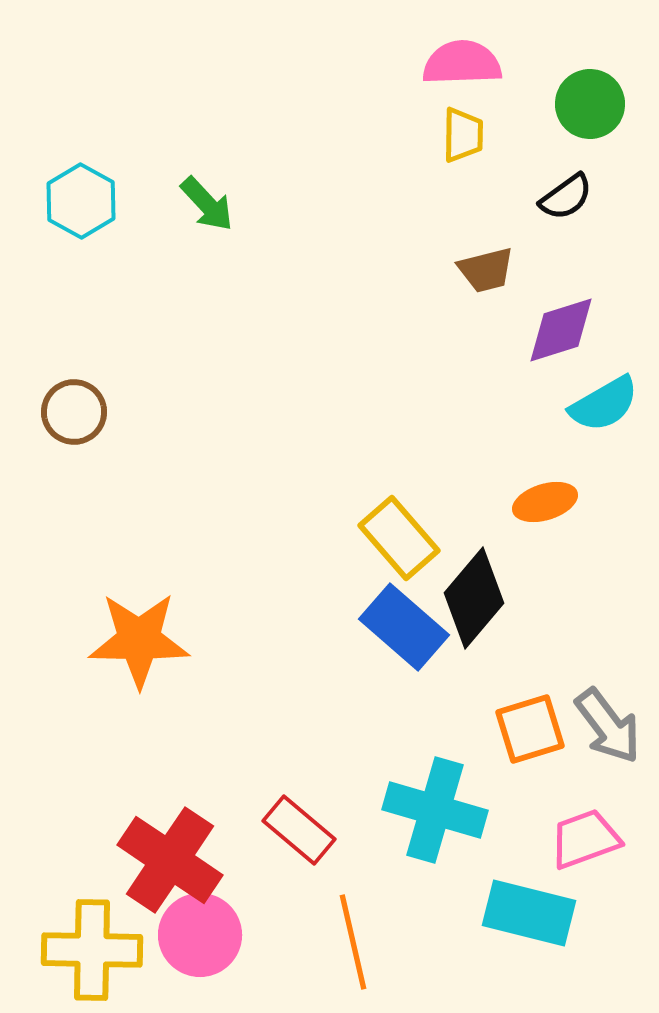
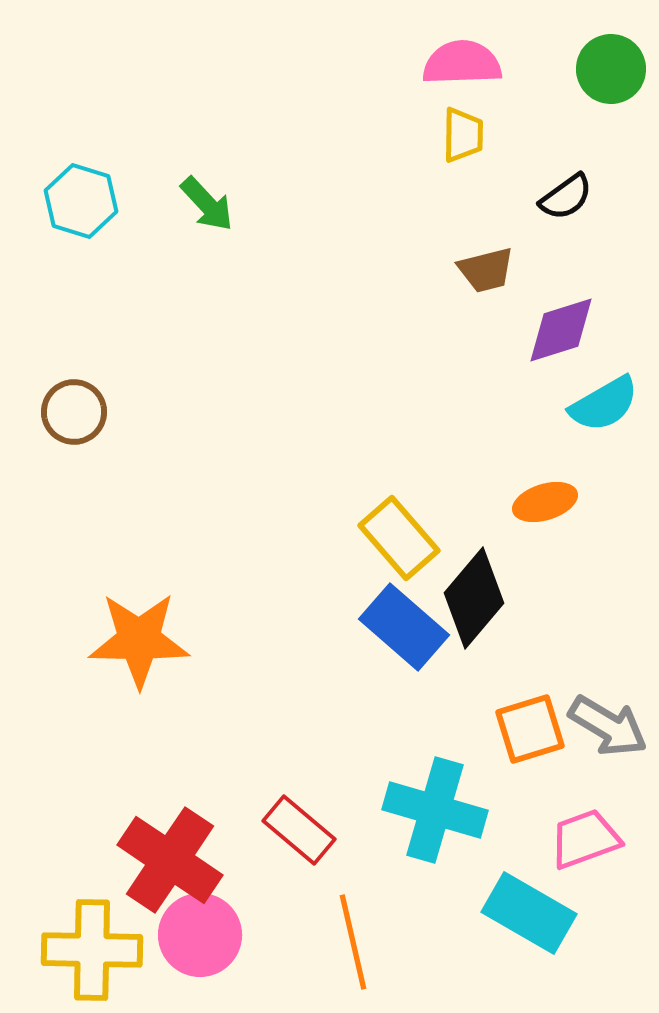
green circle: moved 21 px right, 35 px up
cyan hexagon: rotated 12 degrees counterclockwise
gray arrow: rotated 22 degrees counterclockwise
cyan rectangle: rotated 16 degrees clockwise
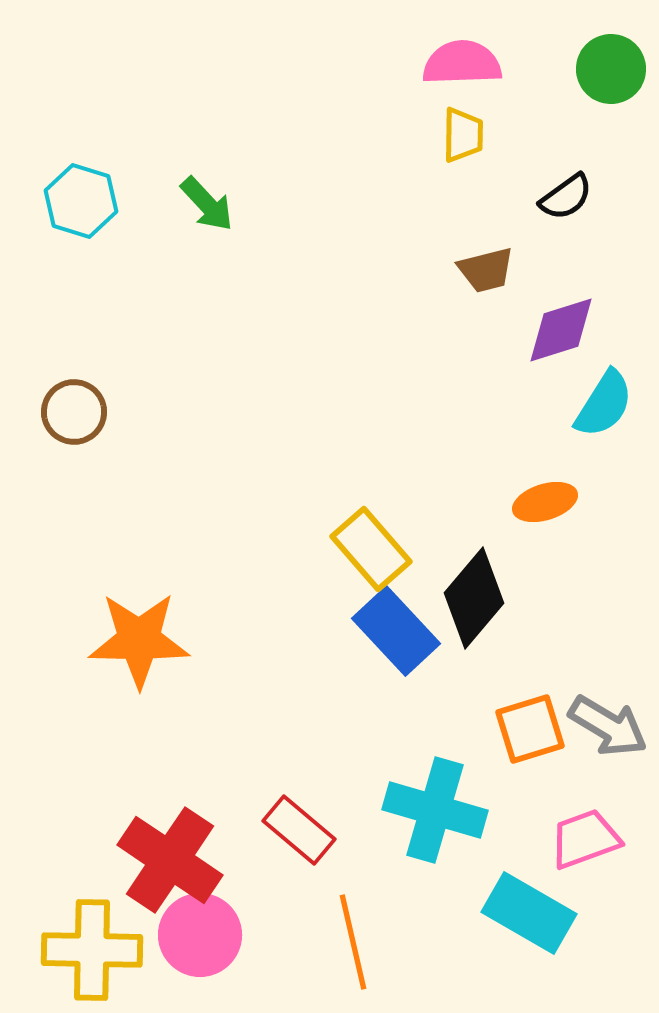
cyan semicircle: rotated 28 degrees counterclockwise
yellow rectangle: moved 28 px left, 11 px down
blue rectangle: moved 8 px left, 4 px down; rotated 6 degrees clockwise
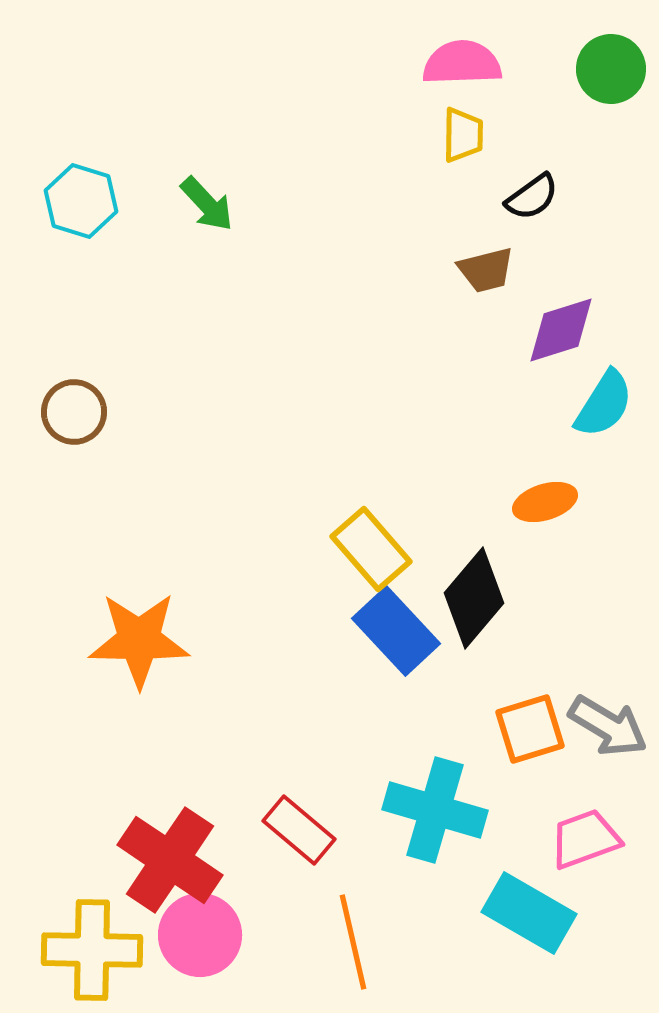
black semicircle: moved 34 px left
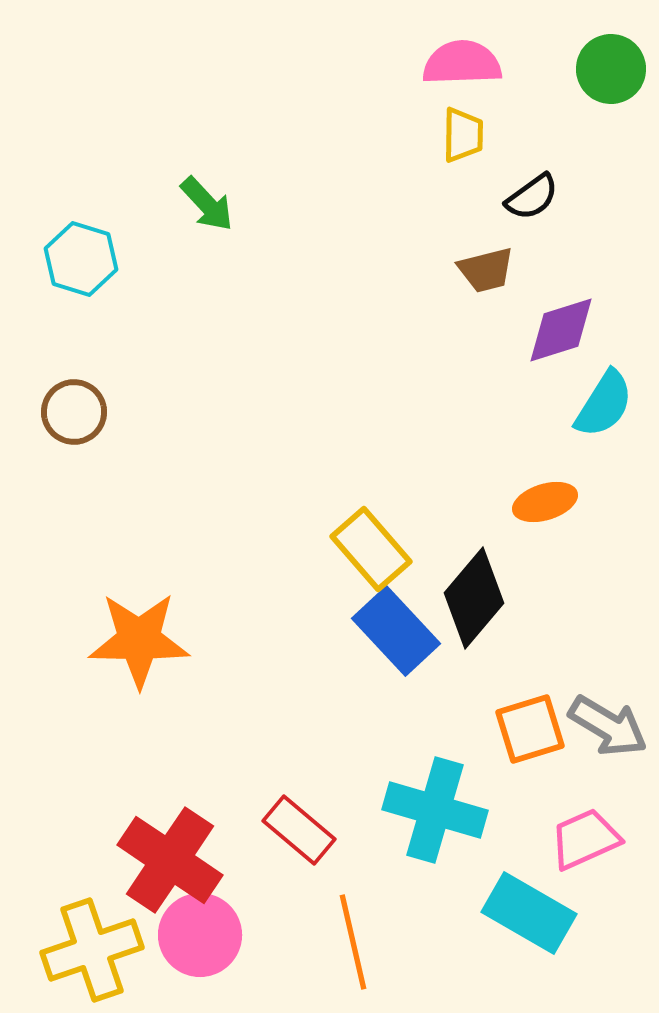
cyan hexagon: moved 58 px down
pink trapezoid: rotated 4 degrees counterclockwise
yellow cross: rotated 20 degrees counterclockwise
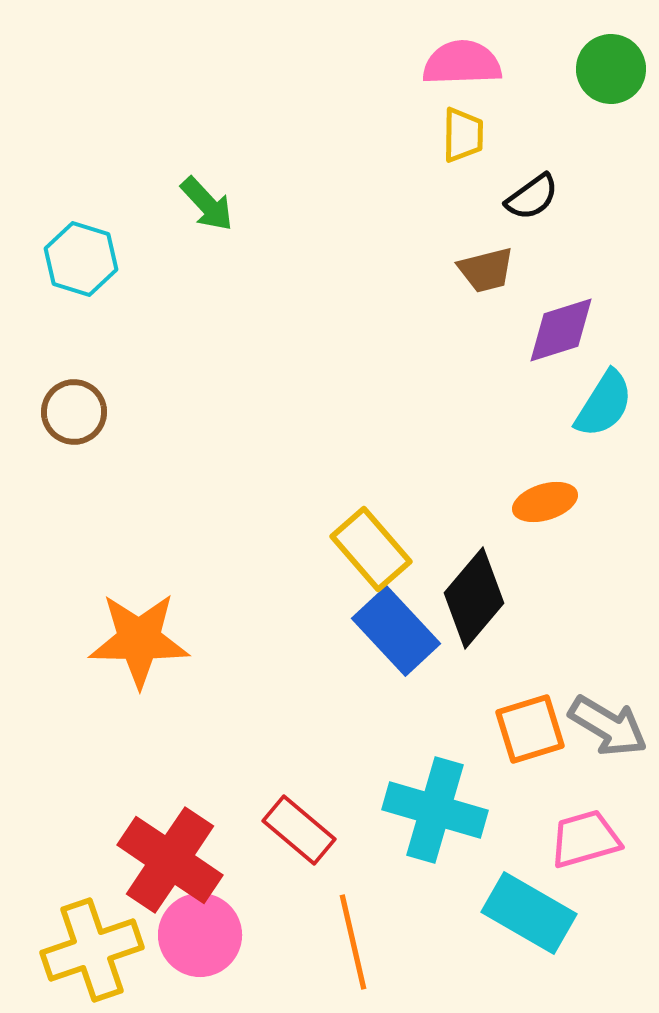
pink trapezoid: rotated 8 degrees clockwise
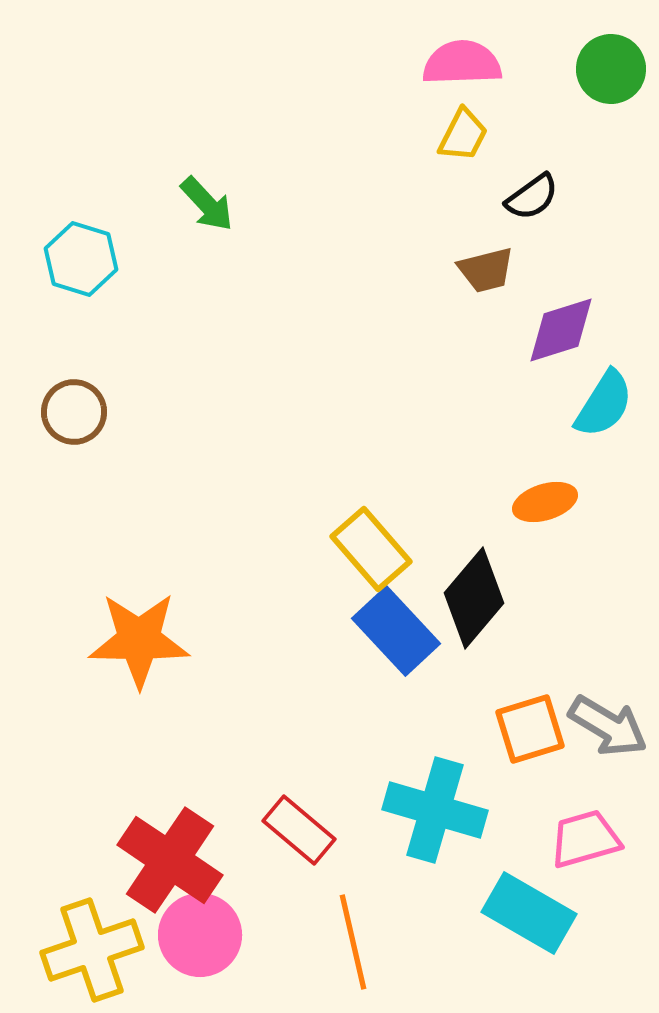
yellow trapezoid: rotated 26 degrees clockwise
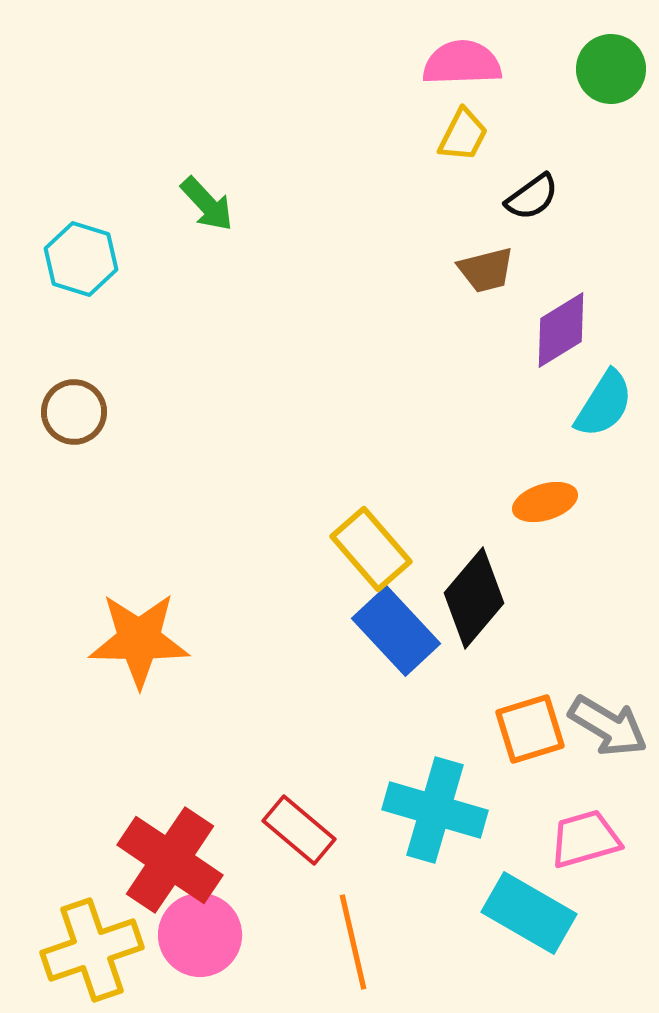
purple diamond: rotated 14 degrees counterclockwise
